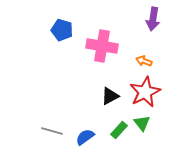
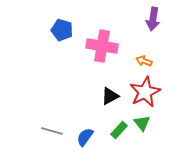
blue semicircle: rotated 18 degrees counterclockwise
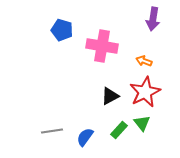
gray line: rotated 25 degrees counterclockwise
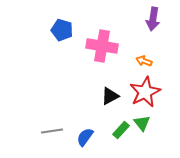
green rectangle: moved 2 px right
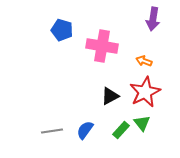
blue semicircle: moved 7 px up
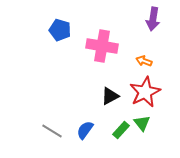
blue pentagon: moved 2 px left
gray line: rotated 40 degrees clockwise
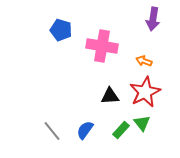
blue pentagon: moved 1 px right
black triangle: rotated 24 degrees clockwise
gray line: rotated 20 degrees clockwise
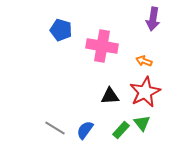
gray line: moved 3 px right, 3 px up; rotated 20 degrees counterclockwise
